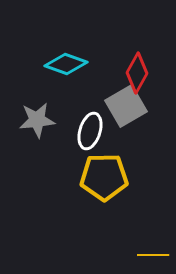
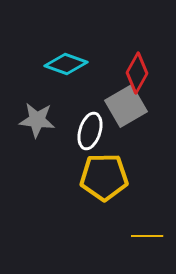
gray star: rotated 12 degrees clockwise
yellow line: moved 6 px left, 19 px up
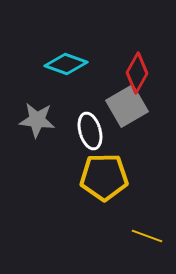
gray square: moved 1 px right
white ellipse: rotated 33 degrees counterclockwise
yellow line: rotated 20 degrees clockwise
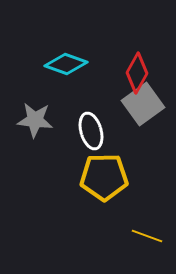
gray square: moved 16 px right, 2 px up; rotated 6 degrees counterclockwise
gray star: moved 2 px left
white ellipse: moved 1 px right
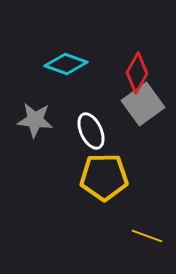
white ellipse: rotated 9 degrees counterclockwise
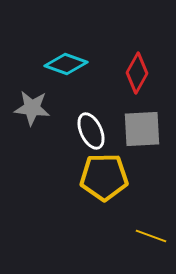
gray square: moved 1 px left, 25 px down; rotated 33 degrees clockwise
gray star: moved 3 px left, 12 px up
yellow line: moved 4 px right
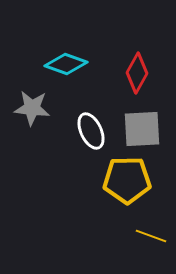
yellow pentagon: moved 23 px right, 3 px down
